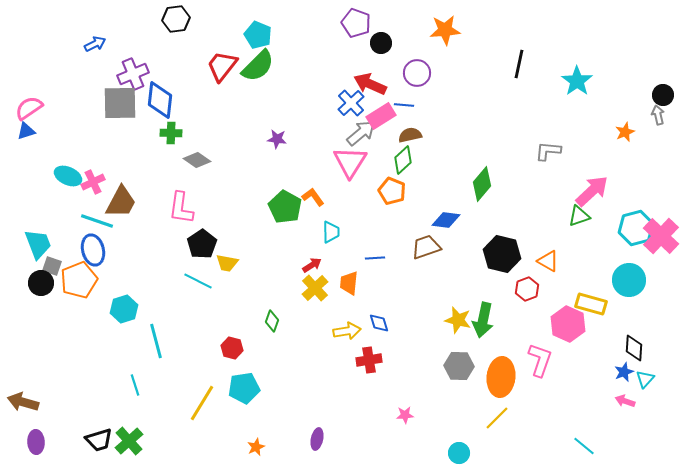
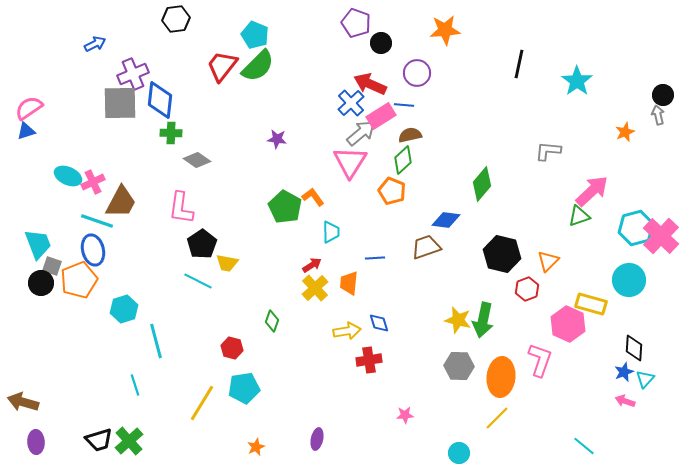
cyan pentagon at (258, 35): moved 3 px left
orange triangle at (548, 261): rotated 45 degrees clockwise
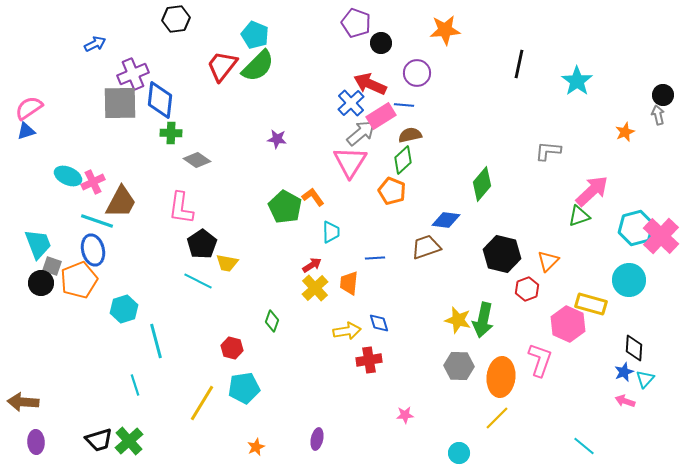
brown arrow at (23, 402): rotated 12 degrees counterclockwise
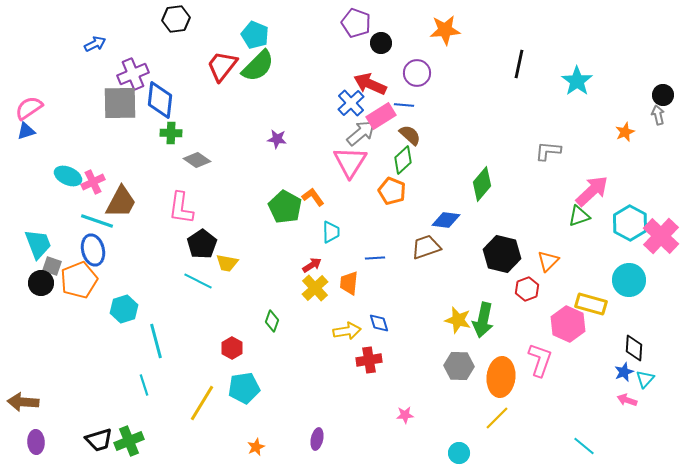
brown semicircle at (410, 135): rotated 55 degrees clockwise
cyan hexagon at (636, 228): moved 6 px left, 5 px up; rotated 16 degrees counterclockwise
red hexagon at (232, 348): rotated 15 degrees clockwise
cyan line at (135, 385): moved 9 px right
pink arrow at (625, 401): moved 2 px right, 1 px up
green cross at (129, 441): rotated 20 degrees clockwise
